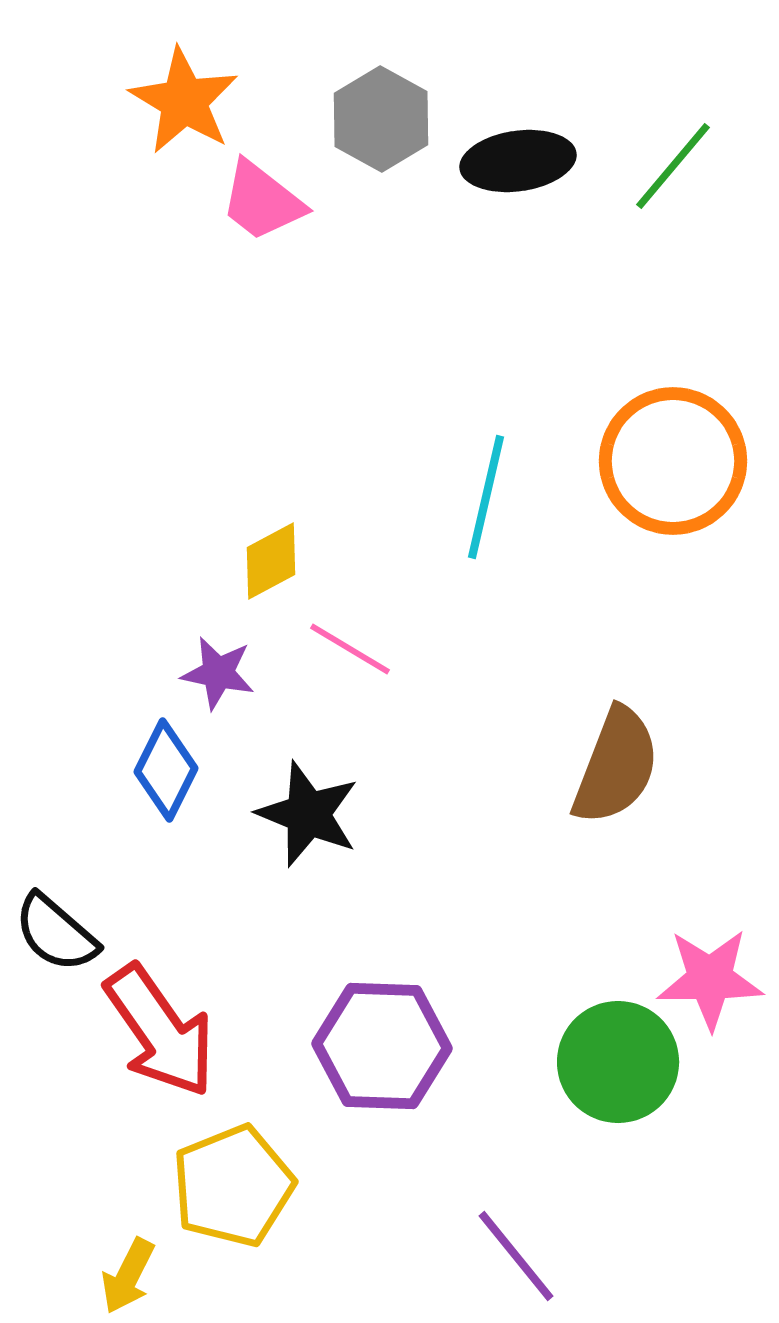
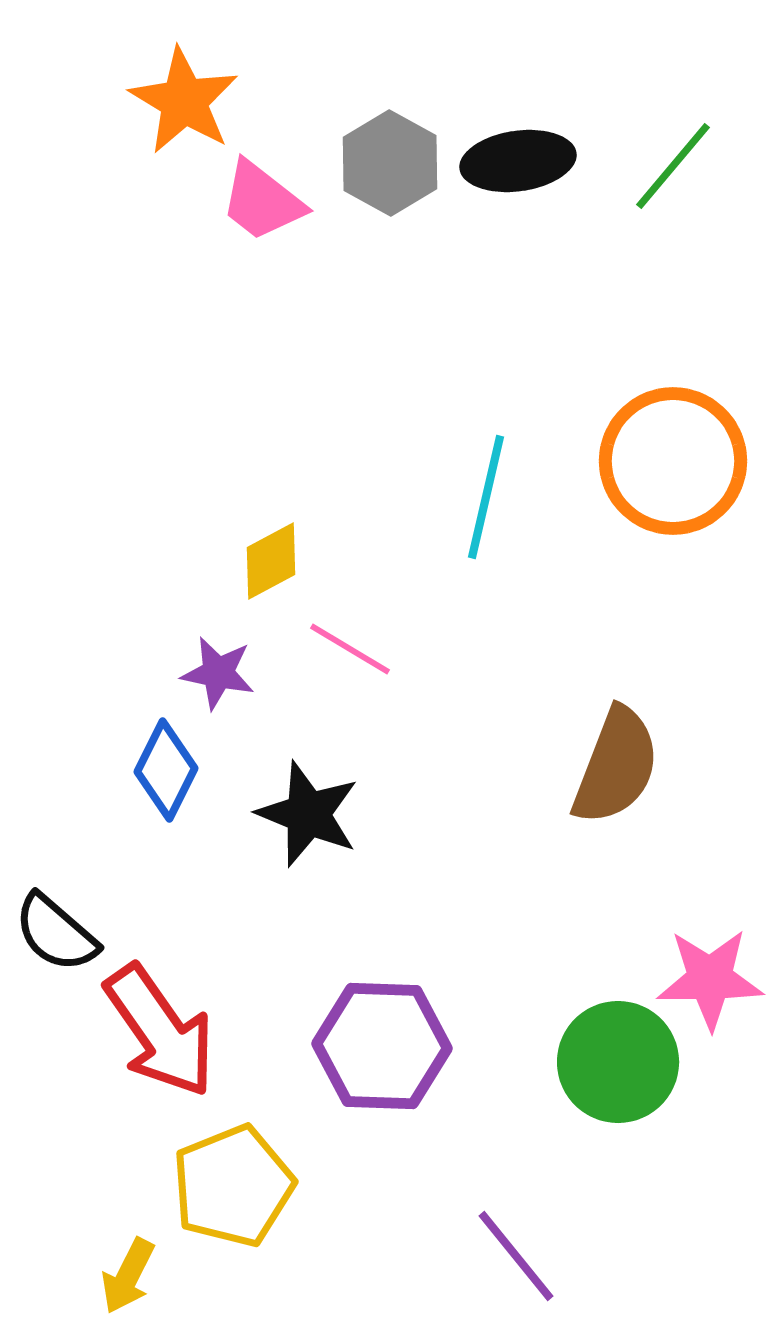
gray hexagon: moved 9 px right, 44 px down
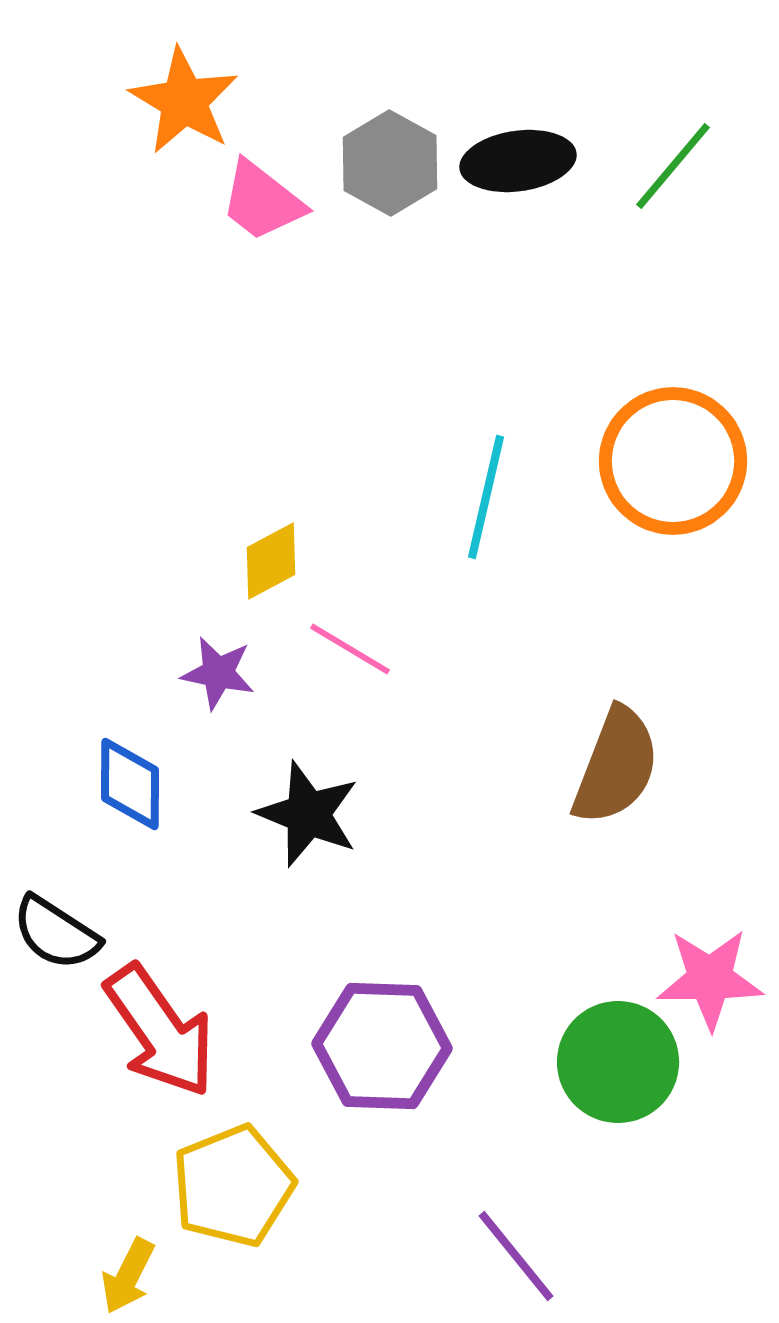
blue diamond: moved 36 px left, 14 px down; rotated 26 degrees counterclockwise
black semicircle: rotated 8 degrees counterclockwise
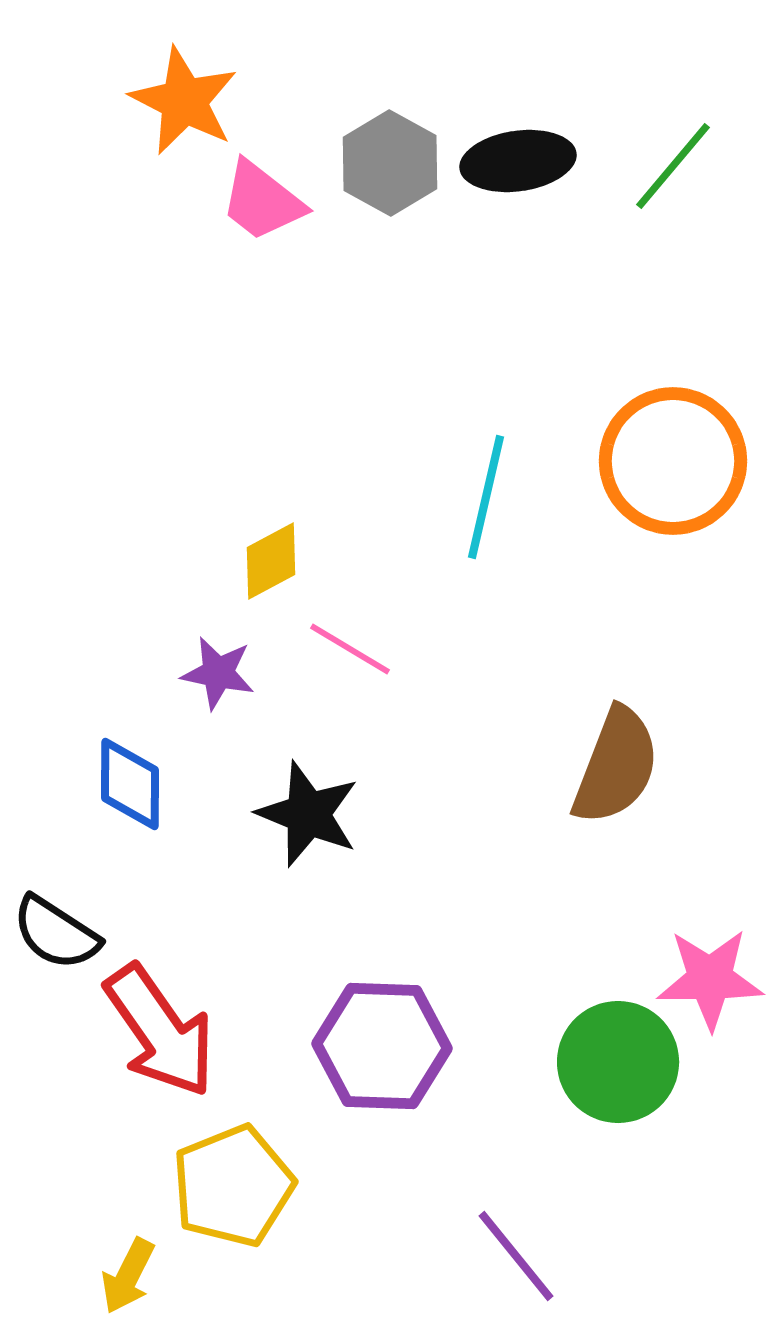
orange star: rotated 4 degrees counterclockwise
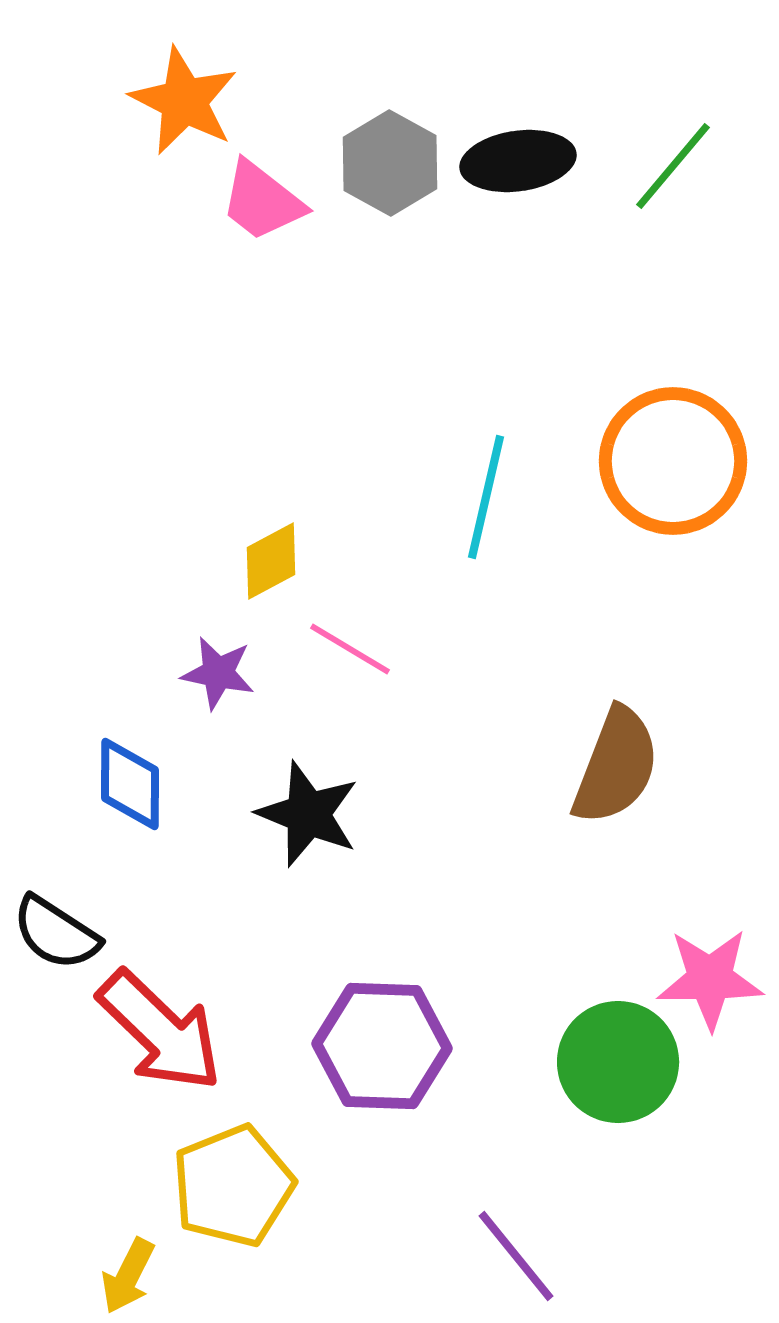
red arrow: rotated 11 degrees counterclockwise
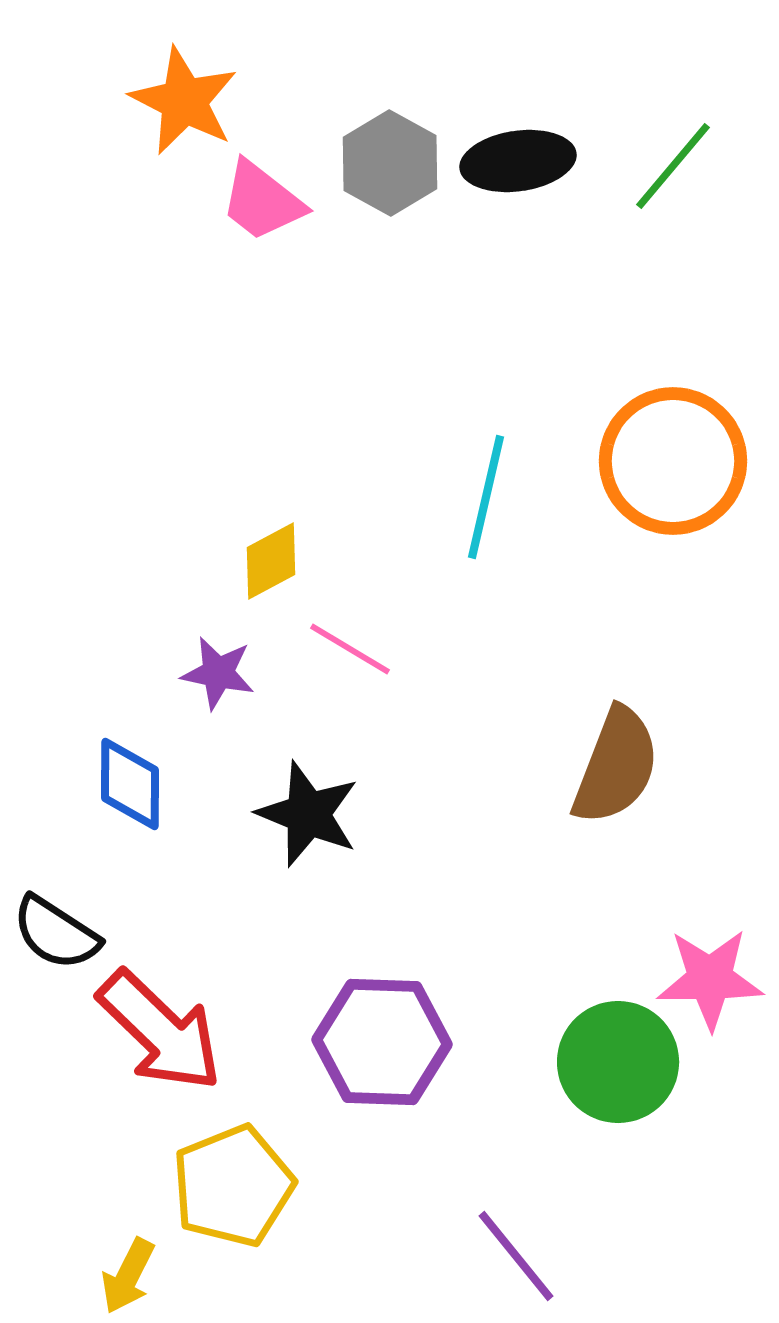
purple hexagon: moved 4 px up
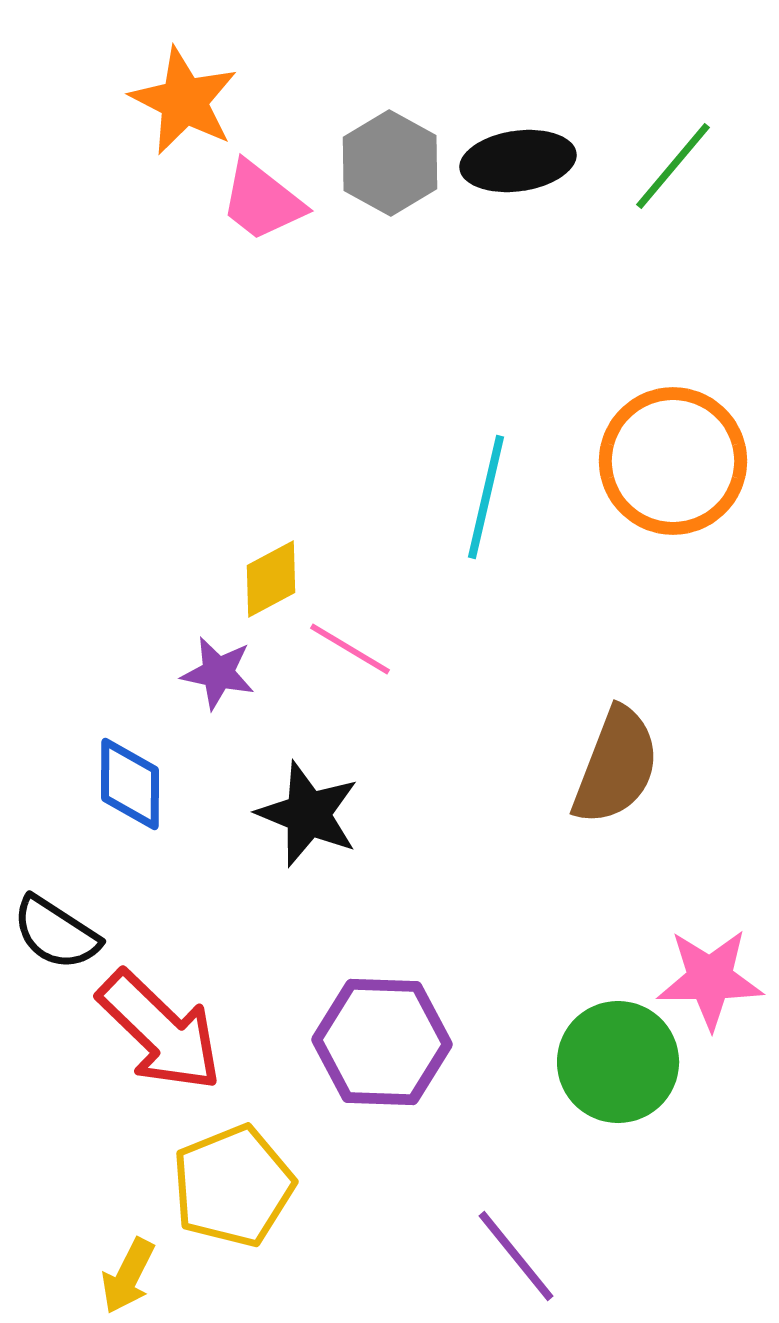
yellow diamond: moved 18 px down
